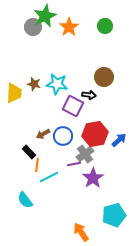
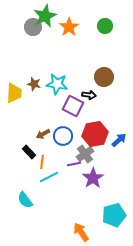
orange line: moved 5 px right, 3 px up
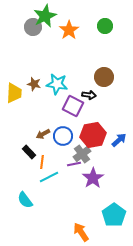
orange star: moved 3 px down
red hexagon: moved 2 px left, 1 px down
gray cross: moved 3 px left
cyan pentagon: rotated 20 degrees counterclockwise
